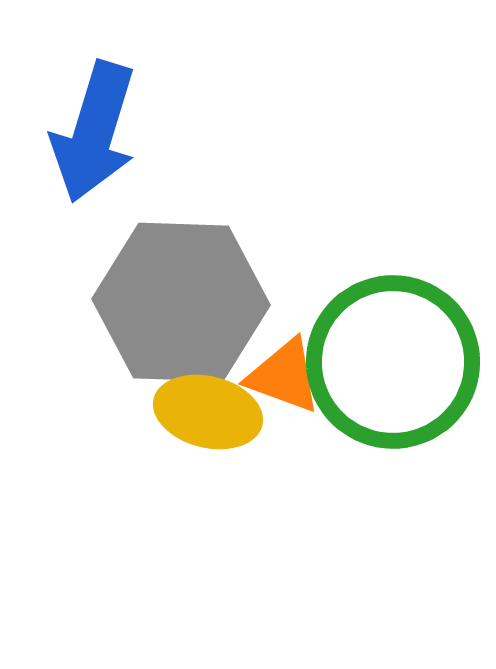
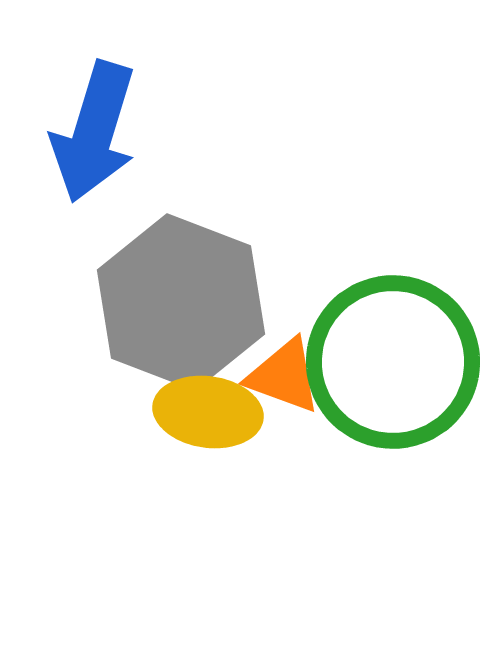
gray hexagon: rotated 19 degrees clockwise
yellow ellipse: rotated 6 degrees counterclockwise
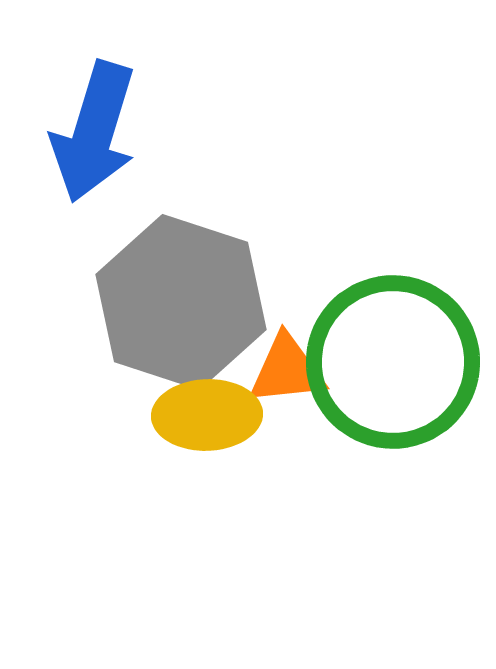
gray hexagon: rotated 3 degrees counterclockwise
orange triangle: moved 3 px right, 6 px up; rotated 26 degrees counterclockwise
yellow ellipse: moved 1 px left, 3 px down; rotated 10 degrees counterclockwise
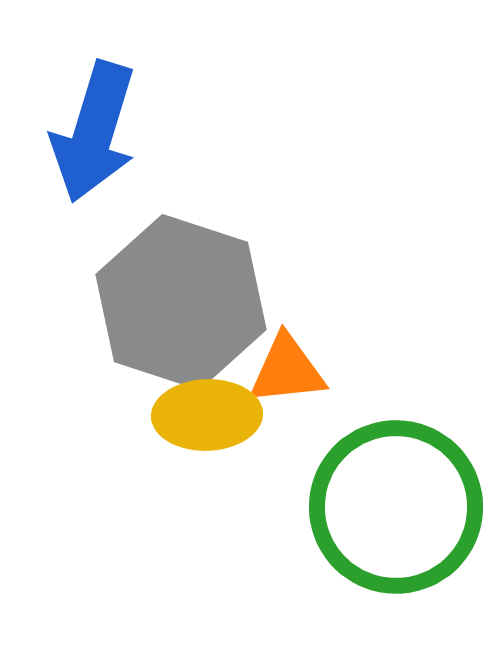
green circle: moved 3 px right, 145 px down
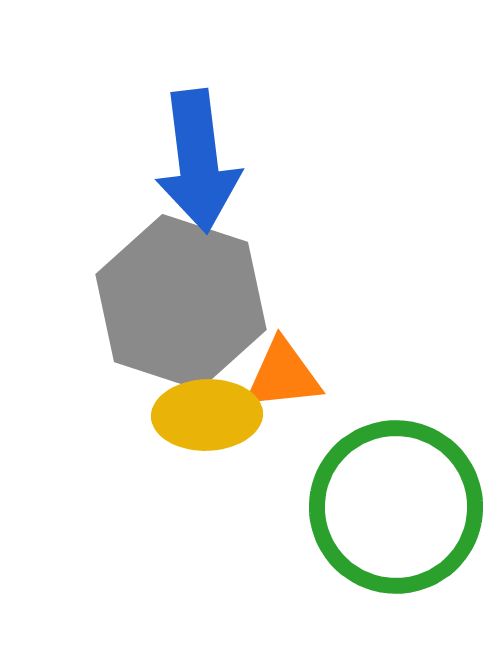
blue arrow: moved 104 px right, 29 px down; rotated 24 degrees counterclockwise
orange triangle: moved 4 px left, 5 px down
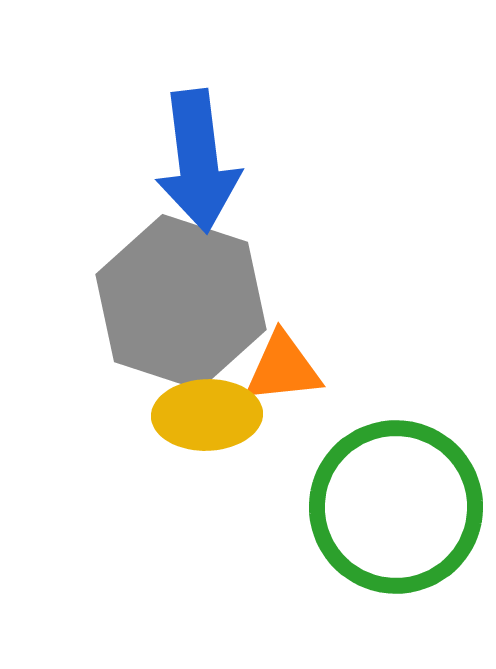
orange triangle: moved 7 px up
